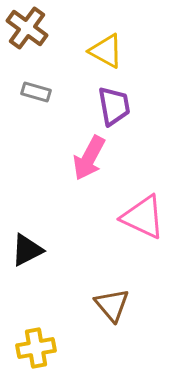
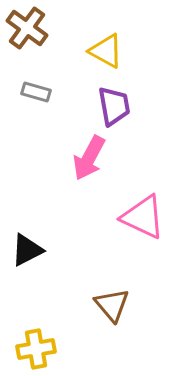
yellow cross: moved 1 px down
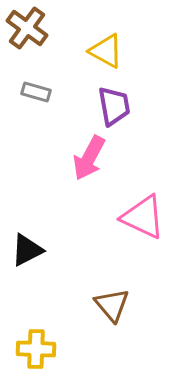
yellow cross: rotated 12 degrees clockwise
